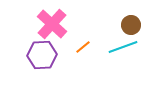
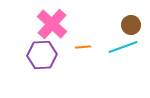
orange line: rotated 35 degrees clockwise
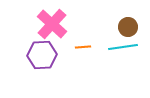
brown circle: moved 3 px left, 2 px down
cyan line: rotated 12 degrees clockwise
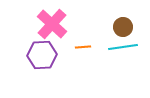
brown circle: moved 5 px left
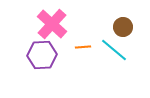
cyan line: moved 9 px left, 3 px down; rotated 48 degrees clockwise
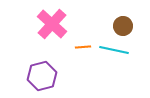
brown circle: moved 1 px up
cyan line: rotated 28 degrees counterclockwise
purple hexagon: moved 21 px down; rotated 12 degrees counterclockwise
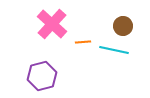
orange line: moved 5 px up
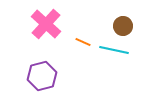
pink cross: moved 6 px left
orange line: rotated 28 degrees clockwise
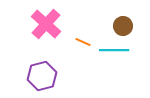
cyan line: rotated 12 degrees counterclockwise
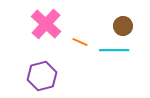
orange line: moved 3 px left
